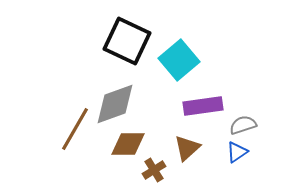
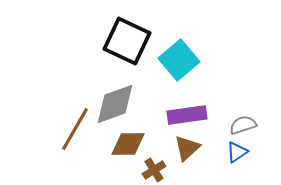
purple rectangle: moved 16 px left, 9 px down
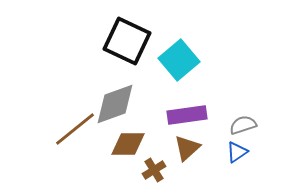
brown line: rotated 21 degrees clockwise
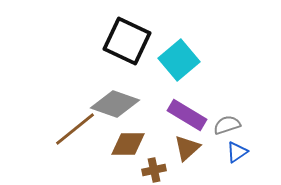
gray diamond: rotated 39 degrees clockwise
purple rectangle: rotated 39 degrees clockwise
gray semicircle: moved 16 px left
brown cross: rotated 20 degrees clockwise
